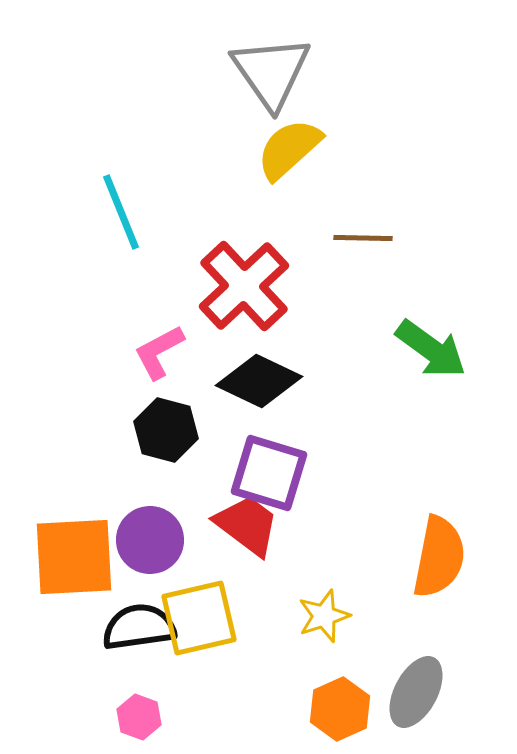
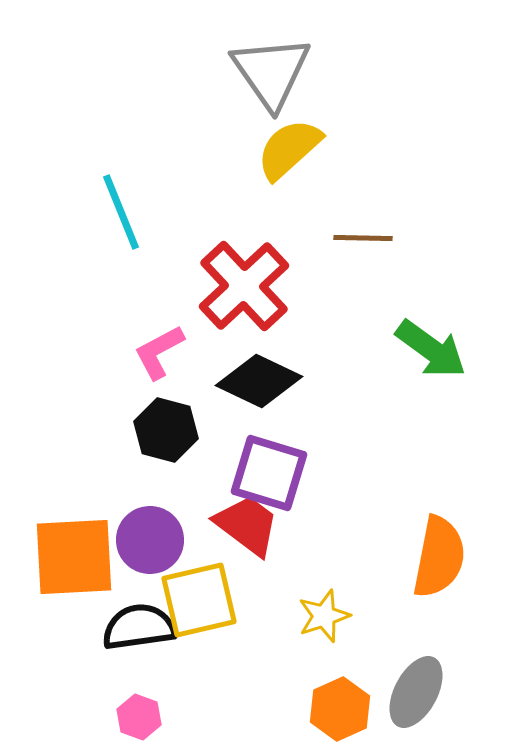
yellow square: moved 18 px up
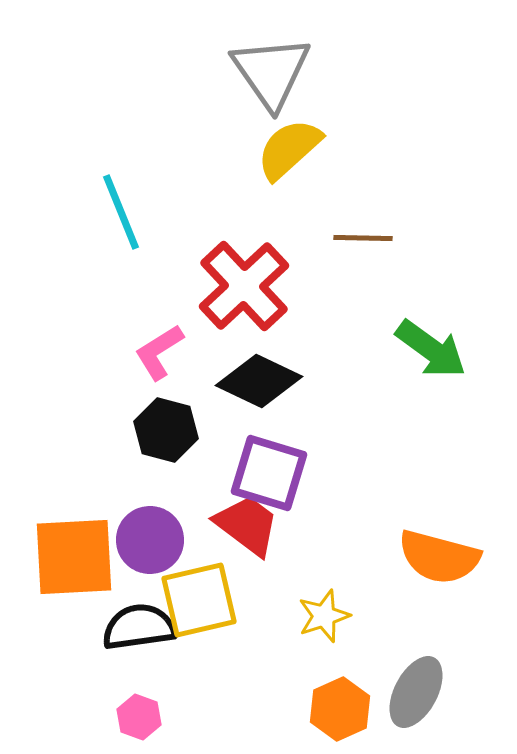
pink L-shape: rotated 4 degrees counterclockwise
orange semicircle: rotated 94 degrees clockwise
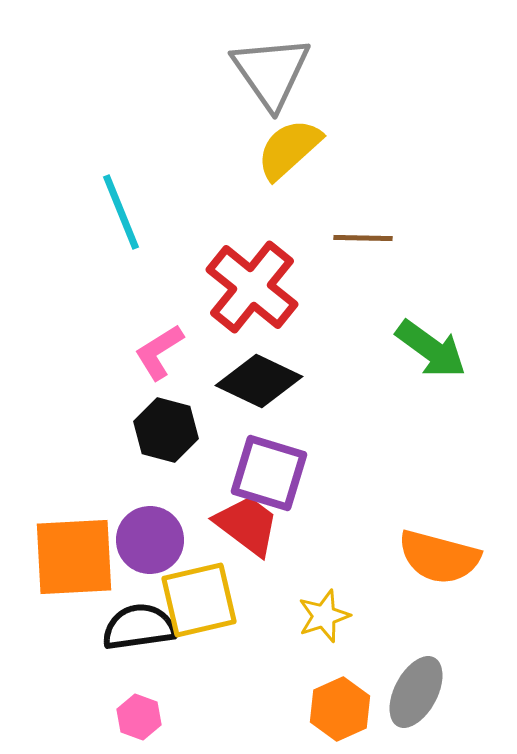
red cross: moved 8 px right, 1 px down; rotated 8 degrees counterclockwise
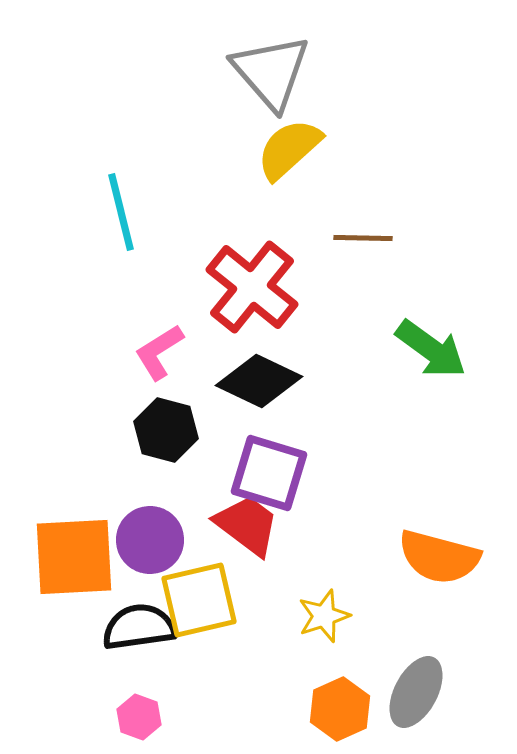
gray triangle: rotated 6 degrees counterclockwise
cyan line: rotated 8 degrees clockwise
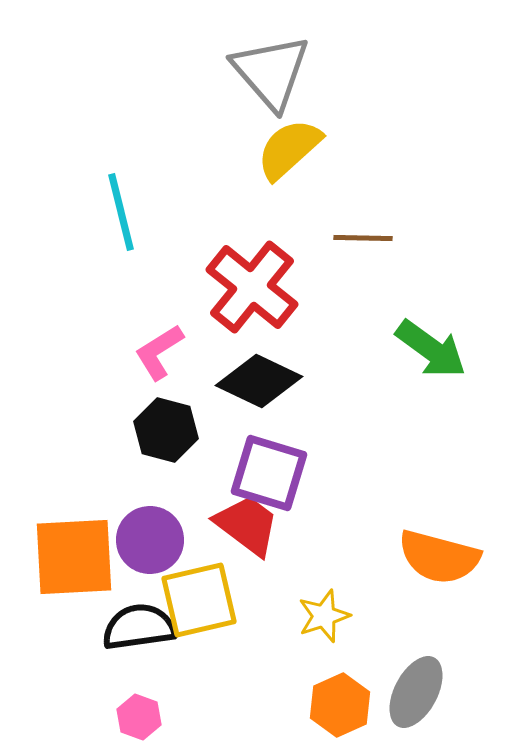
orange hexagon: moved 4 px up
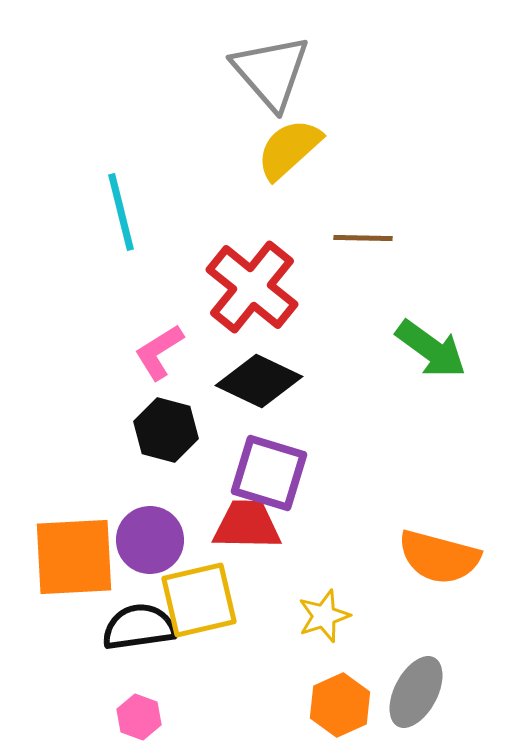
red trapezoid: rotated 36 degrees counterclockwise
